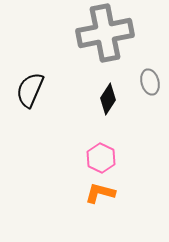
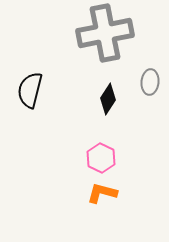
gray ellipse: rotated 20 degrees clockwise
black semicircle: rotated 9 degrees counterclockwise
orange L-shape: moved 2 px right
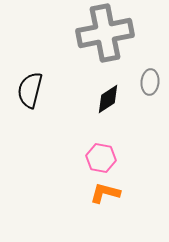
black diamond: rotated 24 degrees clockwise
pink hexagon: rotated 16 degrees counterclockwise
orange L-shape: moved 3 px right
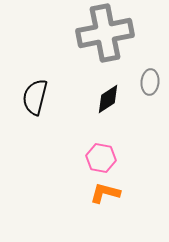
black semicircle: moved 5 px right, 7 px down
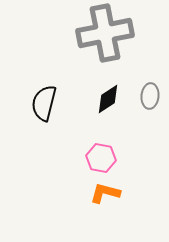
gray ellipse: moved 14 px down
black semicircle: moved 9 px right, 6 px down
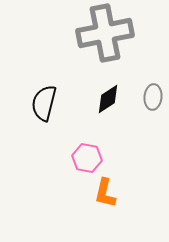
gray ellipse: moved 3 px right, 1 px down
pink hexagon: moved 14 px left
orange L-shape: rotated 92 degrees counterclockwise
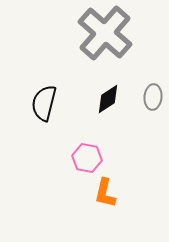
gray cross: rotated 38 degrees counterclockwise
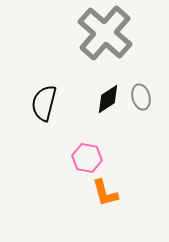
gray ellipse: moved 12 px left; rotated 20 degrees counterclockwise
orange L-shape: rotated 28 degrees counterclockwise
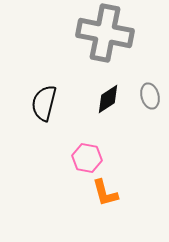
gray cross: rotated 30 degrees counterclockwise
gray ellipse: moved 9 px right, 1 px up
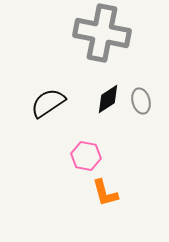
gray cross: moved 3 px left
gray ellipse: moved 9 px left, 5 px down
black semicircle: moved 4 px right; rotated 42 degrees clockwise
pink hexagon: moved 1 px left, 2 px up
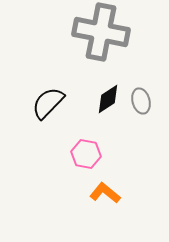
gray cross: moved 1 px left, 1 px up
black semicircle: rotated 12 degrees counterclockwise
pink hexagon: moved 2 px up
orange L-shape: rotated 144 degrees clockwise
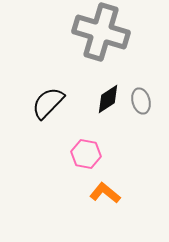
gray cross: rotated 6 degrees clockwise
